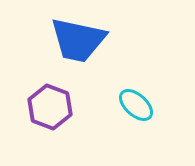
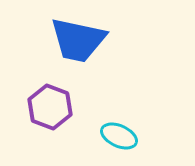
cyan ellipse: moved 17 px left, 31 px down; rotated 18 degrees counterclockwise
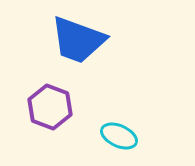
blue trapezoid: rotated 8 degrees clockwise
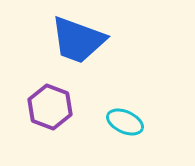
cyan ellipse: moved 6 px right, 14 px up
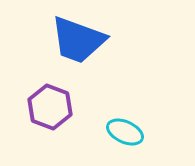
cyan ellipse: moved 10 px down
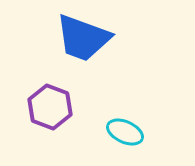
blue trapezoid: moved 5 px right, 2 px up
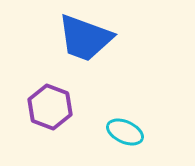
blue trapezoid: moved 2 px right
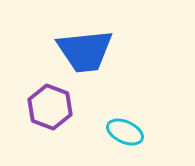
blue trapezoid: moved 13 px down; rotated 26 degrees counterclockwise
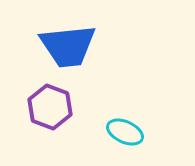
blue trapezoid: moved 17 px left, 5 px up
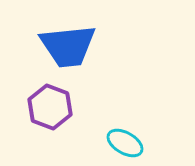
cyan ellipse: moved 11 px down; rotated 6 degrees clockwise
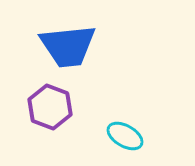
cyan ellipse: moved 7 px up
